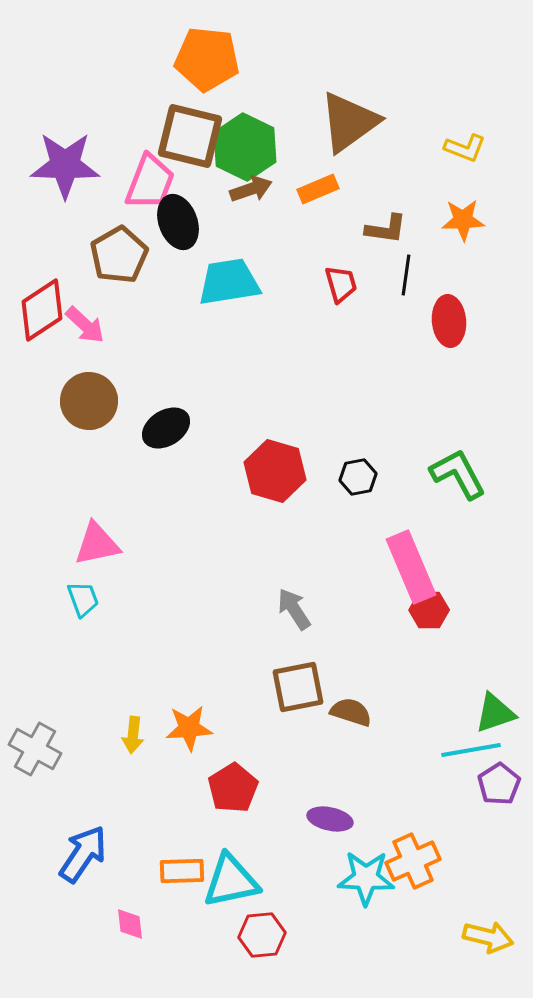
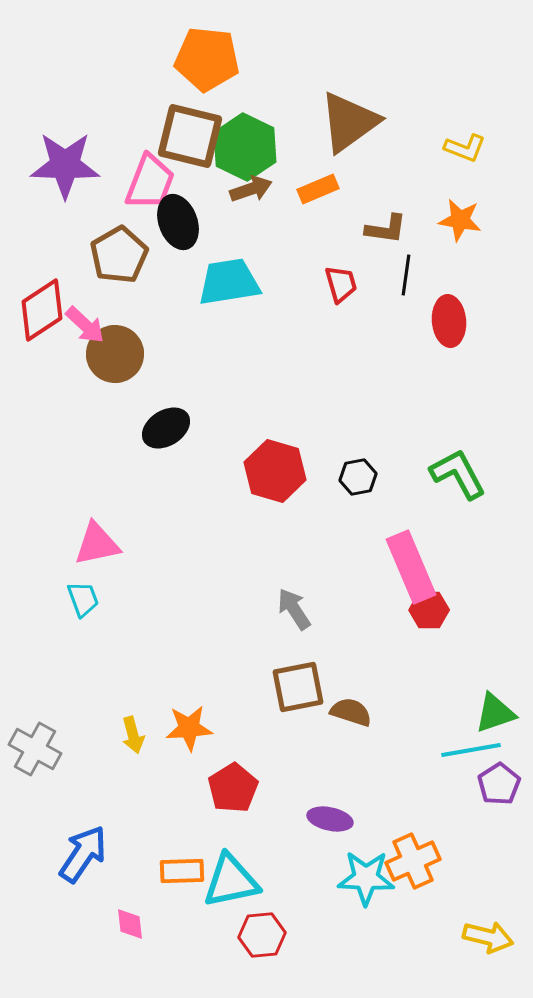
orange star at (463, 220): moved 3 px left; rotated 12 degrees clockwise
brown circle at (89, 401): moved 26 px right, 47 px up
yellow arrow at (133, 735): rotated 21 degrees counterclockwise
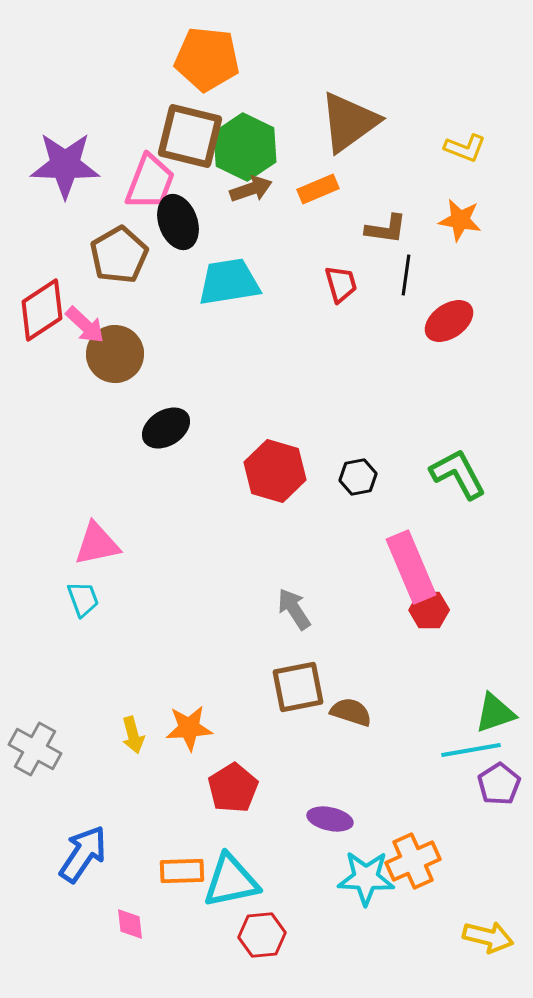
red ellipse at (449, 321): rotated 60 degrees clockwise
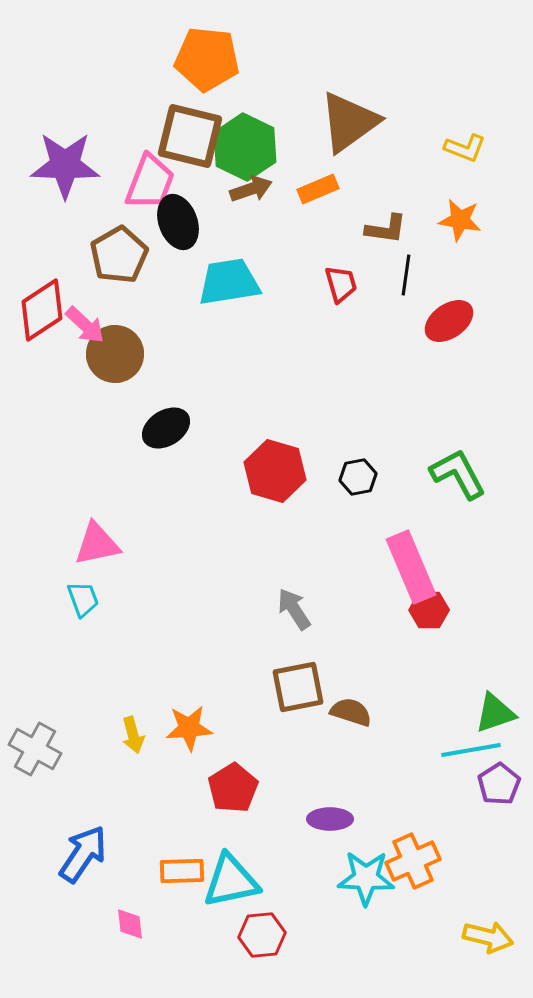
purple ellipse at (330, 819): rotated 12 degrees counterclockwise
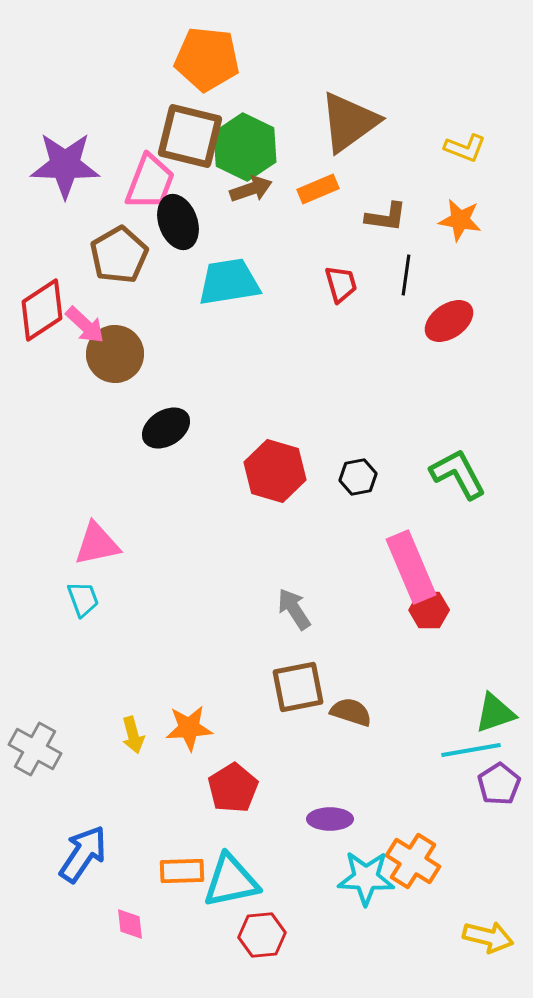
brown L-shape at (386, 229): moved 12 px up
orange cross at (413, 861): rotated 34 degrees counterclockwise
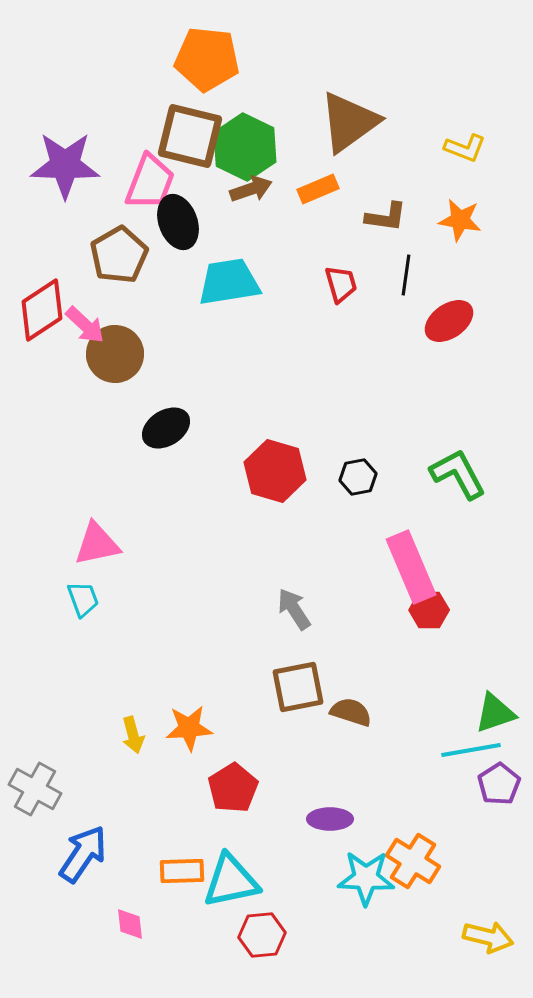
gray cross at (35, 749): moved 40 px down
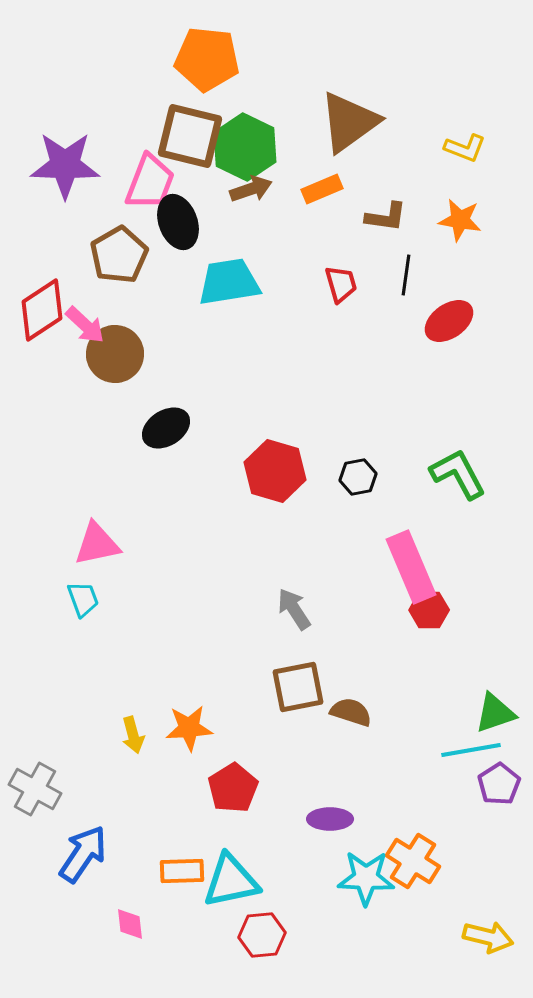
orange rectangle at (318, 189): moved 4 px right
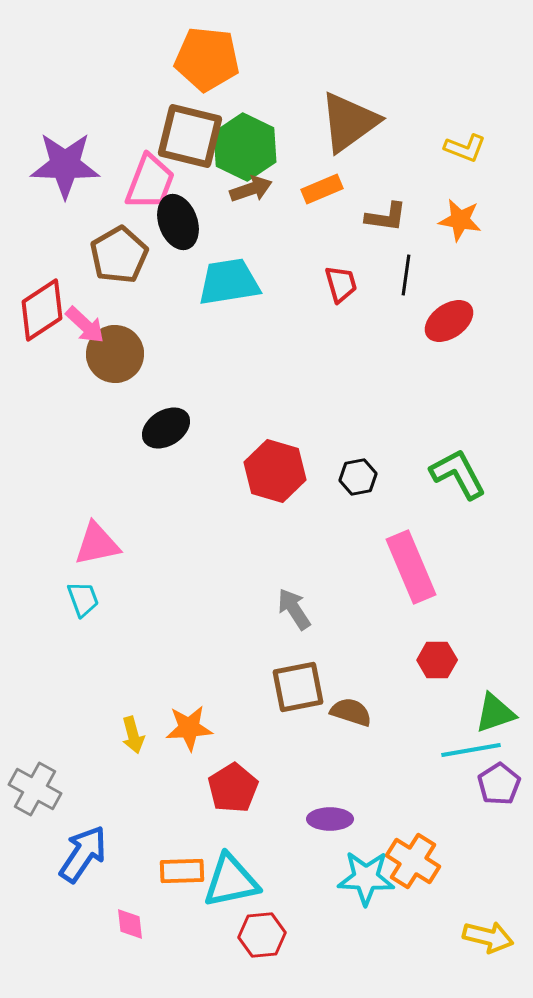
red hexagon at (429, 610): moved 8 px right, 50 px down
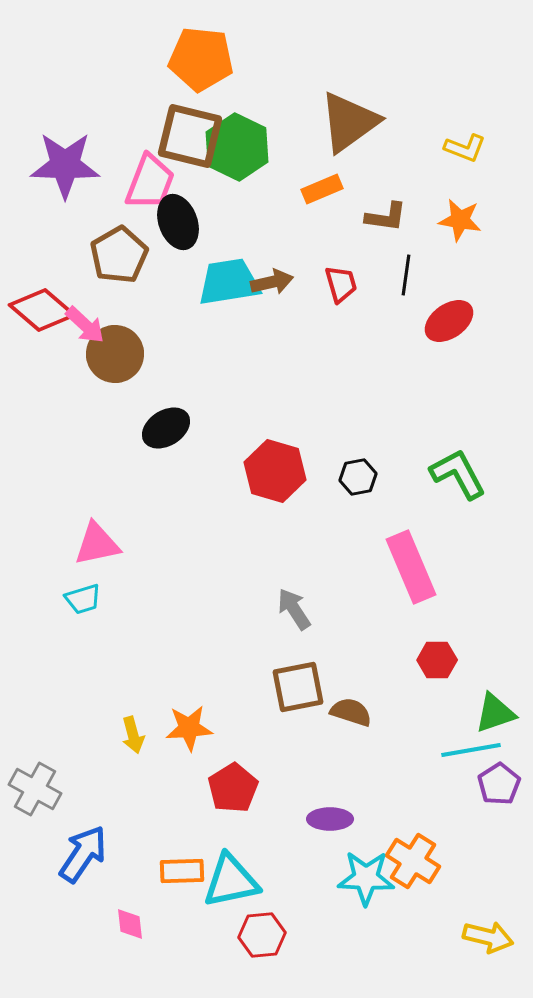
orange pentagon at (207, 59): moved 6 px left
green hexagon at (245, 147): moved 8 px left
brown arrow at (251, 189): moved 21 px right, 93 px down; rotated 6 degrees clockwise
red diamond at (42, 310): rotated 74 degrees clockwise
cyan trapezoid at (83, 599): rotated 93 degrees clockwise
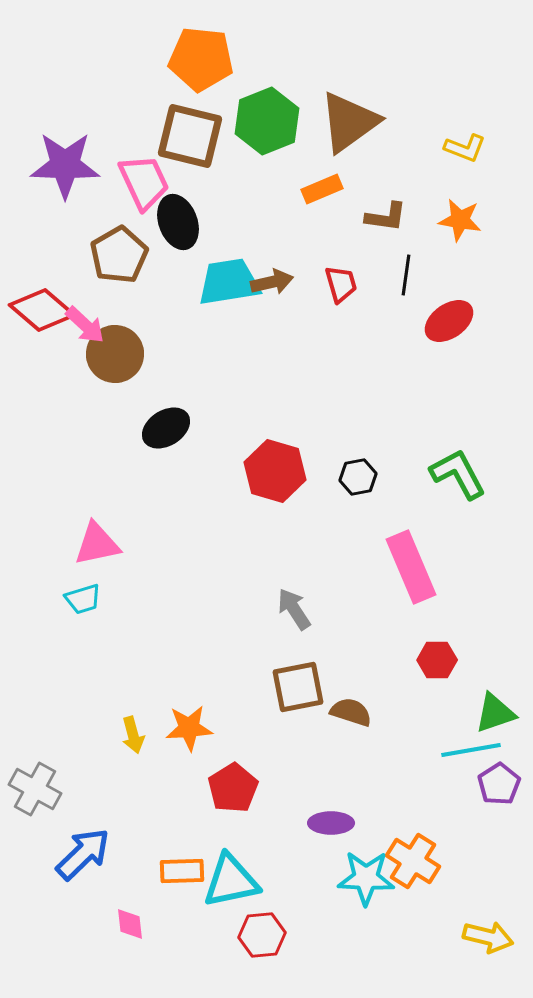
green hexagon at (237, 147): moved 30 px right, 26 px up; rotated 12 degrees clockwise
pink trapezoid at (150, 182): moved 6 px left; rotated 46 degrees counterclockwise
purple ellipse at (330, 819): moved 1 px right, 4 px down
blue arrow at (83, 854): rotated 12 degrees clockwise
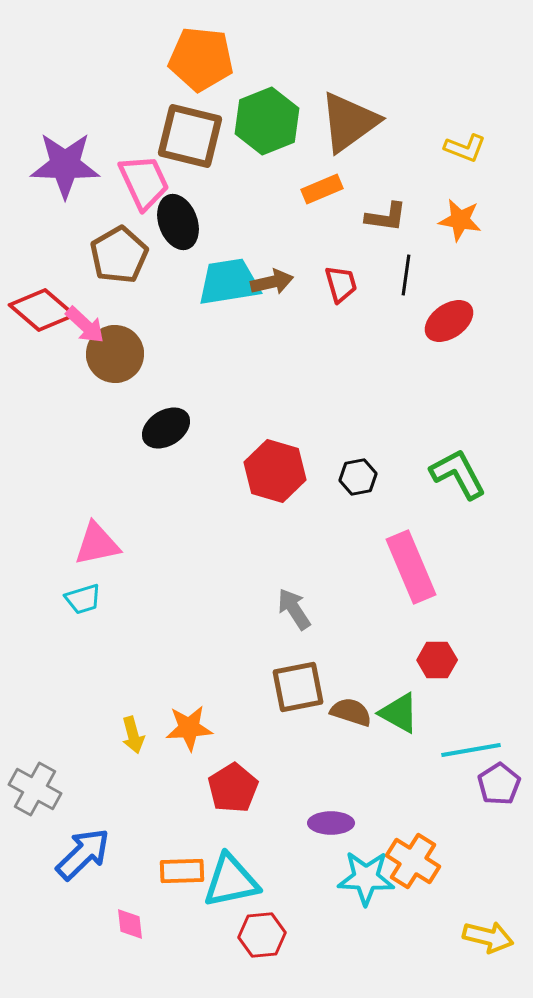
green triangle at (495, 713): moved 96 px left; rotated 48 degrees clockwise
